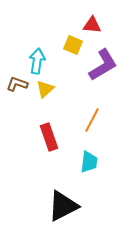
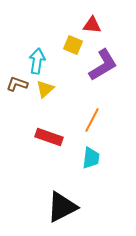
red rectangle: rotated 52 degrees counterclockwise
cyan trapezoid: moved 2 px right, 4 px up
black triangle: moved 1 px left, 1 px down
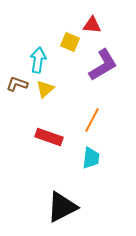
yellow square: moved 3 px left, 3 px up
cyan arrow: moved 1 px right, 1 px up
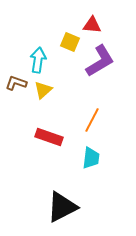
purple L-shape: moved 3 px left, 4 px up
brown L-shape: moved 1 px left, 1 px up
yellow triangle: moved 2 px left, 1 px down
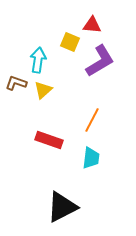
red rectangle: moved 3 px down
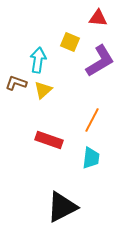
red triangle: moved 6 px right, 7 px up
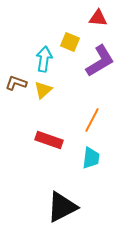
cyan arrow: moved 6 px right, 1 px up
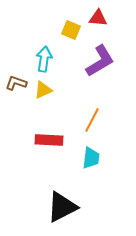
yellow square: moved 1 px right, 12 px up
yellow triangle: rotated 18 degrees clockwise
red rectangle: rotated 16 degrees counterclockwise
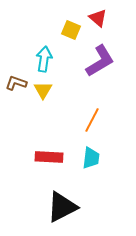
red triangle: rotated 36 degrees clockwise
yellow triangle: rotated 36 degrees counterclockwise
red rectangle: moved 17 px down
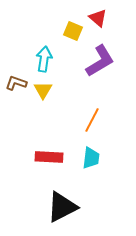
yellow square: moved 2 px right, 1 px down
